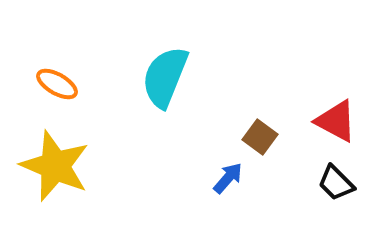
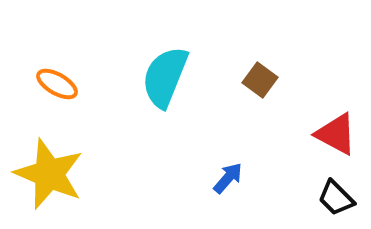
red triangle: moved 13 px down
brown square: moved 57 px up
yellow star: moved 6 px left, 8 px down
black trapezoid: moved 15 px down
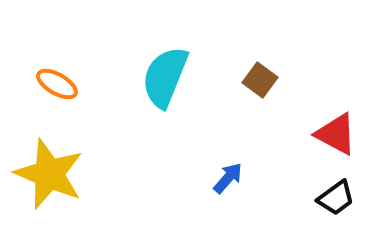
black trapezoid: rotated 81 degrees counterclockwise
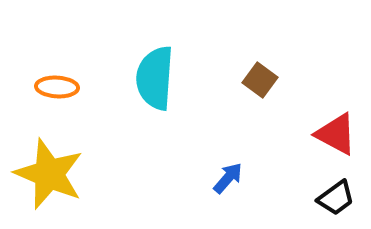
cyan semicircle: moved 10 px left, 1 px down; rotated 18 degrees counterclockwise
orange ellipse: moved 3 px down; rotated 27 degrees counterclockwise
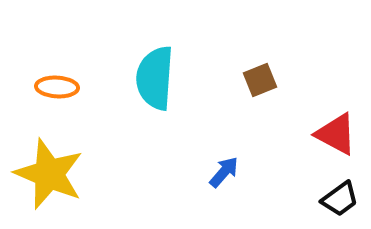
brown square: rotated 32 degrees clockwise
blue arrow: moved 4 px left, 6 px up
black trapezoid: moved 4 px right, 1 px down
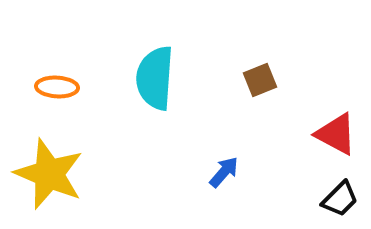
black trapezoid: rotated 9 degrees counterclockwise
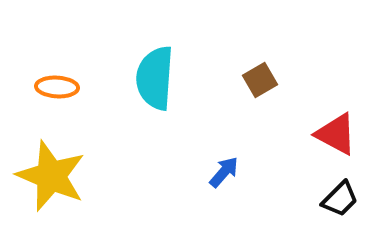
brown square: rotated 8 degrees counterclockwise
yellow star: moved 2 px right, 2 px down
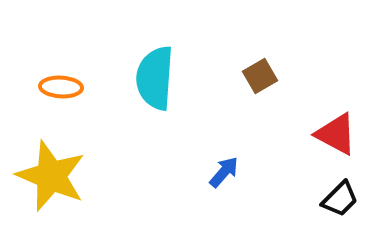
brown square: moved 4 px up
orange ellipse: moved 4 px right
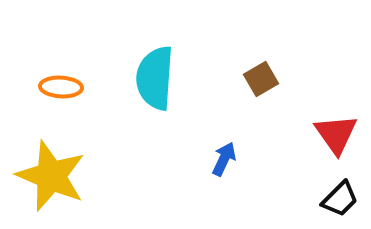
brown square: moved 1 px right, 3 px down
red triangle: rotated 27 degrees clockwise
blue arrow: moved 13 px up; rotated 16 degrees counterclockwise
